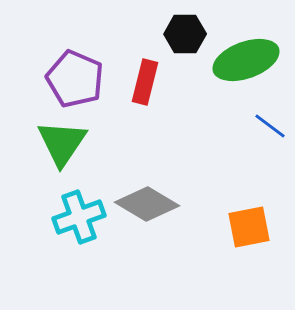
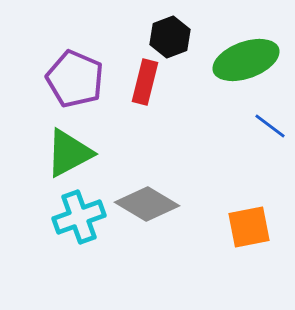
black hexagon: moved 15 px left, 3 px down; rotated 21 degrees counterclockwise
green triangle: moved 7 px right, 10 px down; rotated 28 degrees clockwise
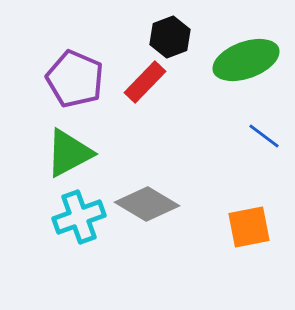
red rectangle: rotated 30 degrees clockwise
blue line: moved 6 px left, 10 px down
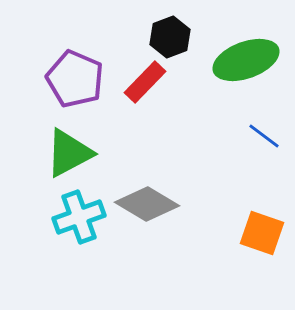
orange square: moved 13 px right, 6 px down; rotated 30 degrees clockwise
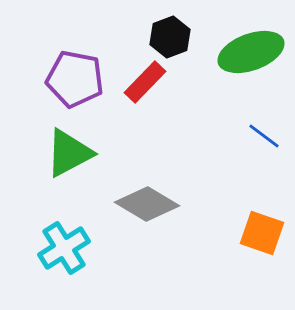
green ellipse: moved 5 px right, 8 px up
purple pentagon: rotated 12 degrees counterclockwise
cyan cross: moved 15 px left, 31 px down; rotated 12 degrees counterclockwise
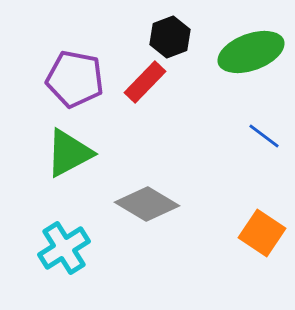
orange square: rotated 15 degrees clockwise
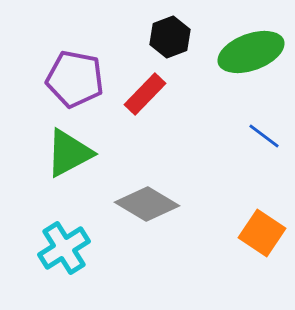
red rectangle: moved 12 px down
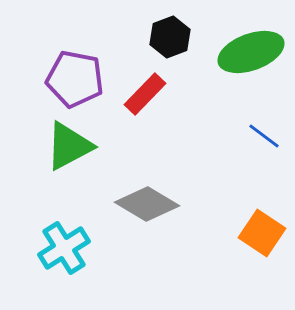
green triangle: moved 7 px up
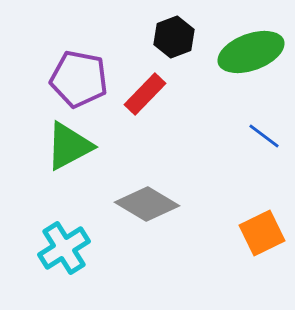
black hexagon: moved 4 px right
purple pentagon: moved 4 px right
orange square: rotated 30 degrees clockwise
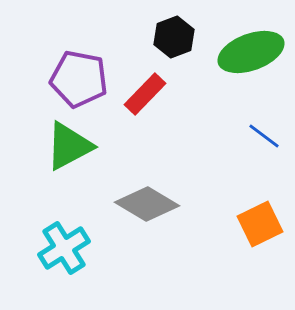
orange square: moved 2 px left, 9 px up
